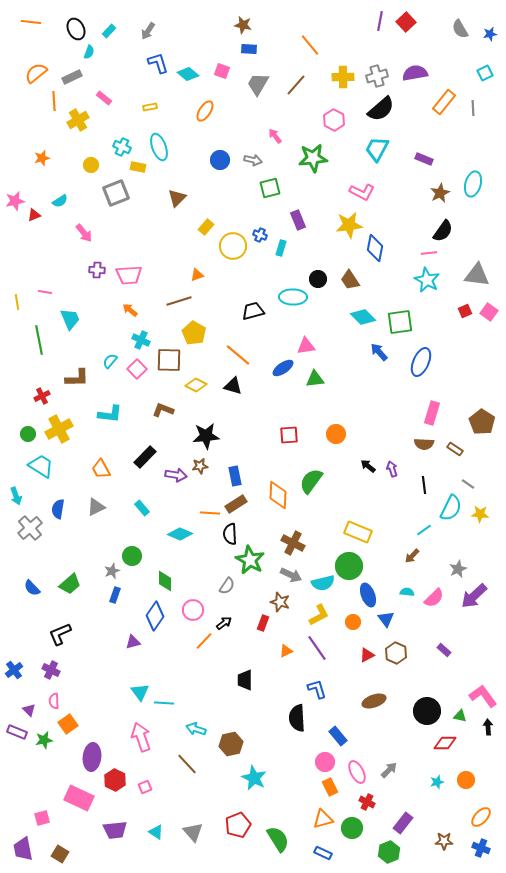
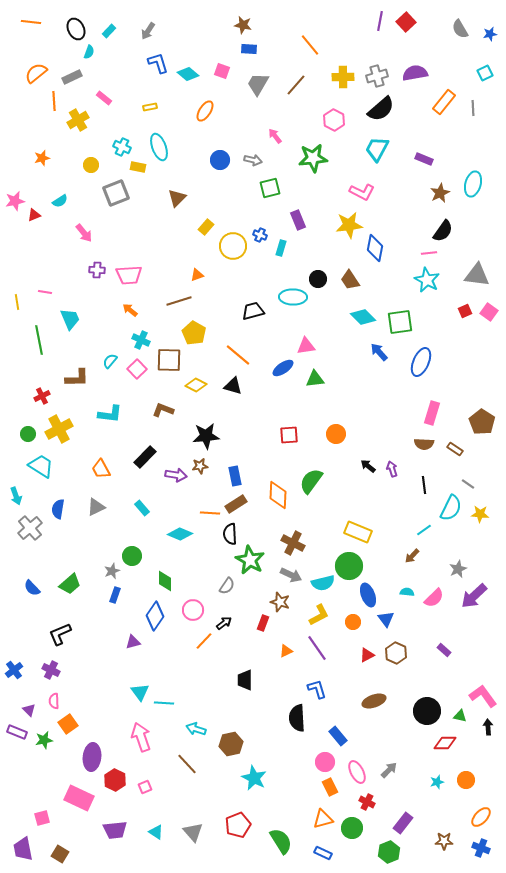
green semicircle at (278, 839): moved 3 px right, 2 px down
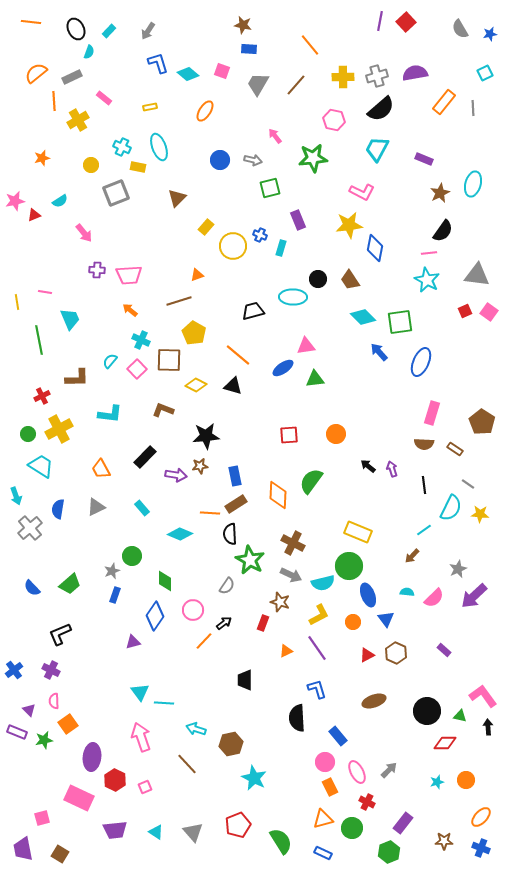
pink hexagon at (334, 120): rotated 15 degrees counterclockwise
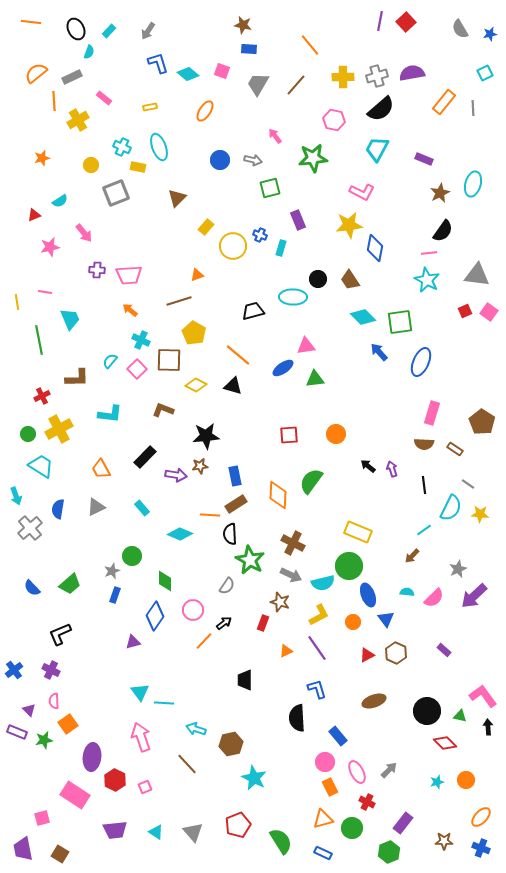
purple semicircle at (415, 73): moved 3 px left
pink star at (15, 201): moved 35 px right, 46 px down
orange line at (210, 513): moved 2 px down
red diamond at (445, 743): rotated 45 degrees clockwise
pink rectangle at (79, 798): moved 4 px left, 3 px up; rotated 8 degrees clockwise
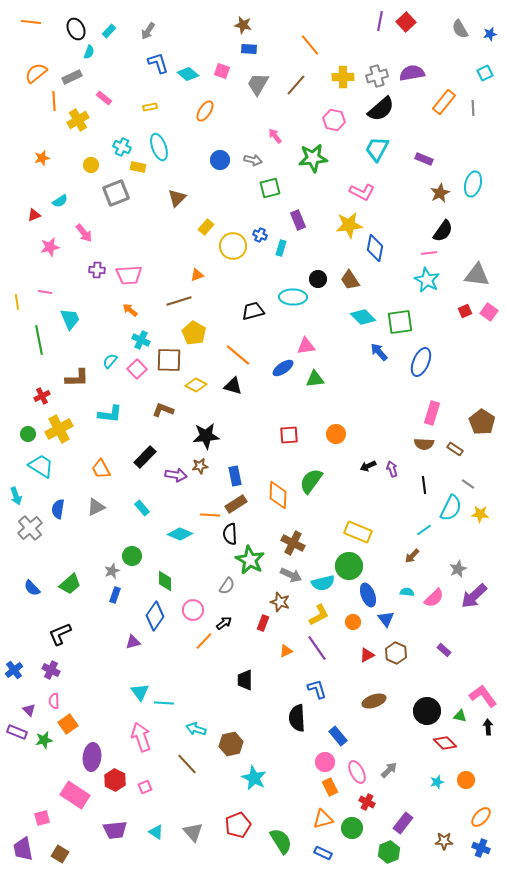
black arrow at (368, 466): rotated 63 degrees counterclockwise
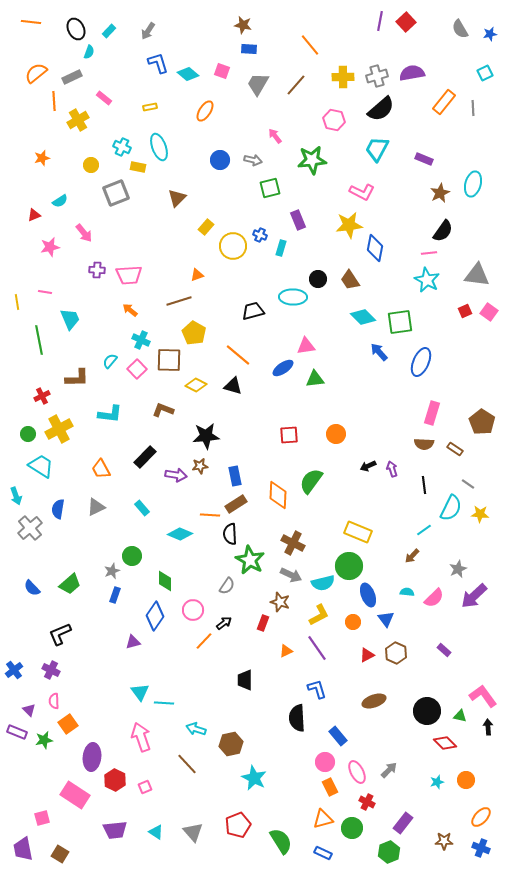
green star at (313, 158): moved 1 px left, 2 px down
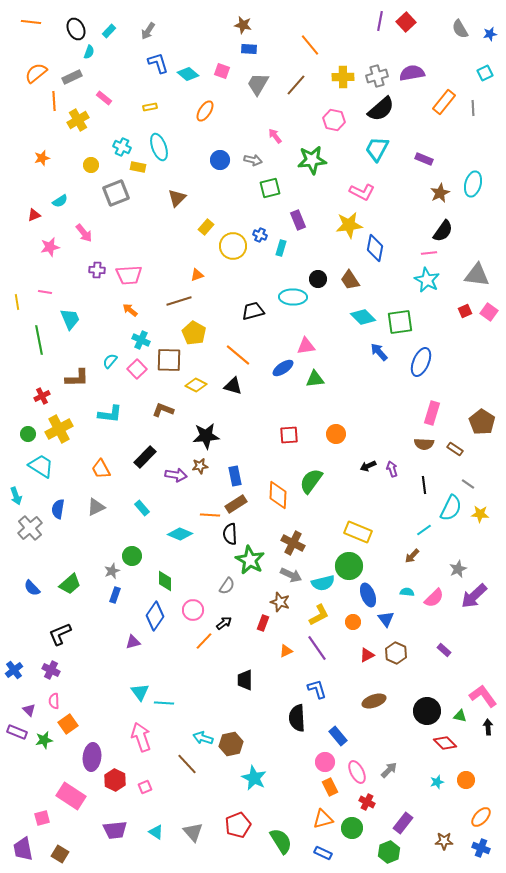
cyan arrow at (196, 729): moved 7 px right, 9 px down
pink rectangle at (75, 795): moved 4 px left, 1 px down
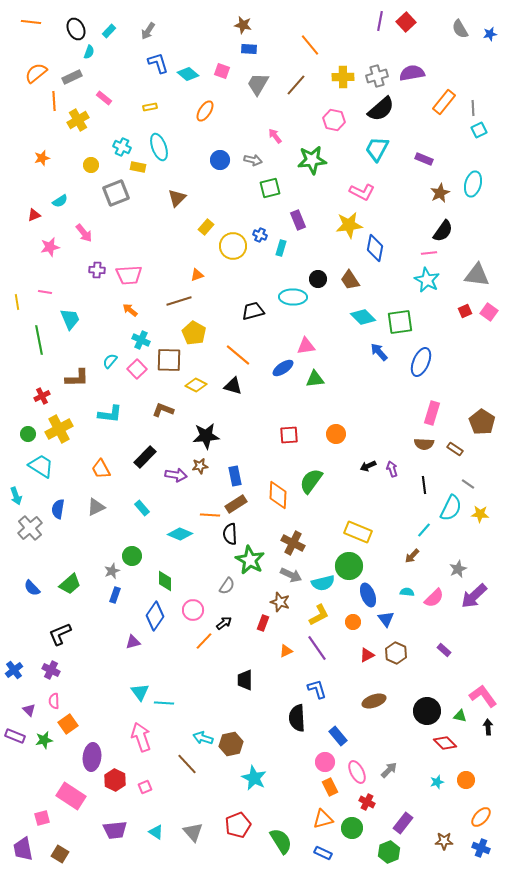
cyan square at (485, 73): moved 6 px left, 57 px down
cyan line at (424, 530): rotated 14 degrees counterclockwise
purple rectangle at (17, 732): moved 2 px left, 4 px down
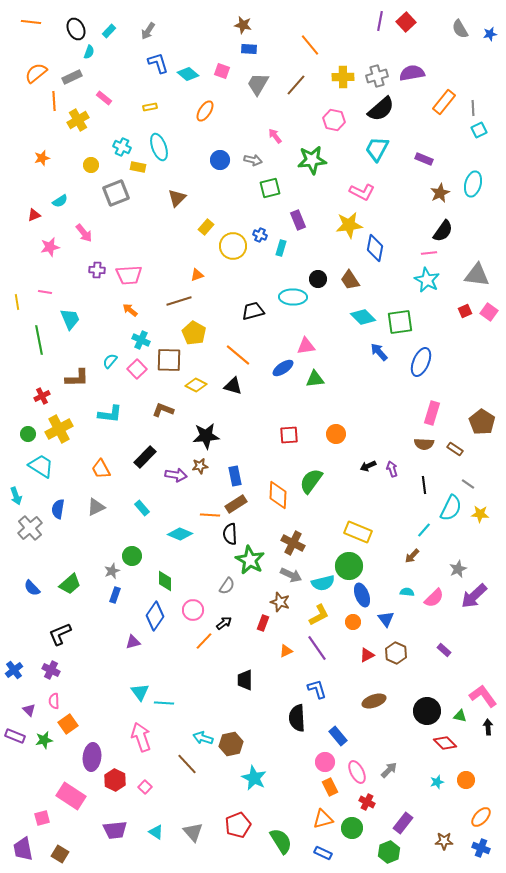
blue ellipse at (368, 595): moved 6 px left
pink square at (145, 787): rotated 24 degrees counterclockwise
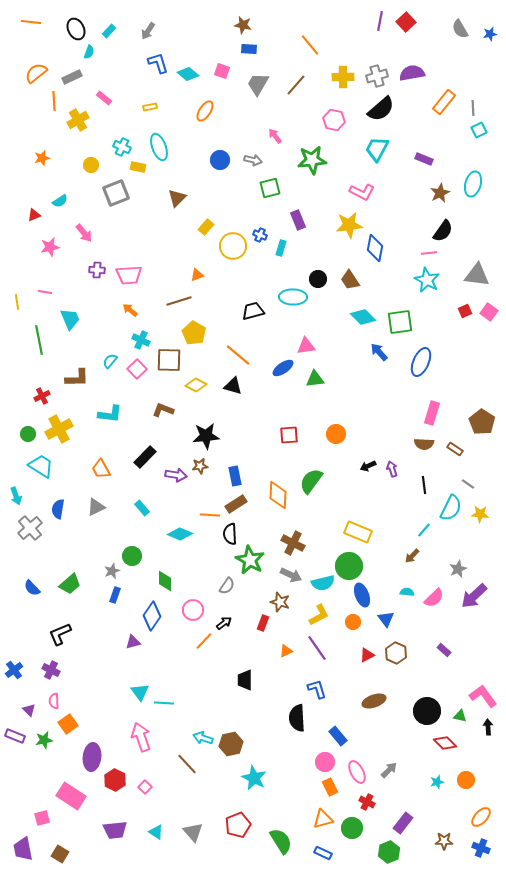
blue diamond at (155, 616): moved 3 px left
